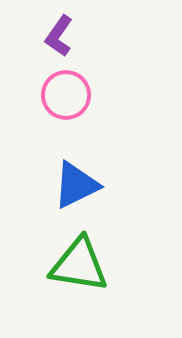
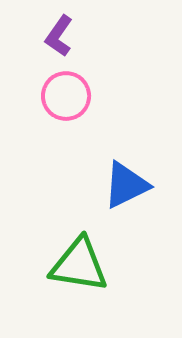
pink circle: moved 1 px down
blue triangle: moved 50 px right
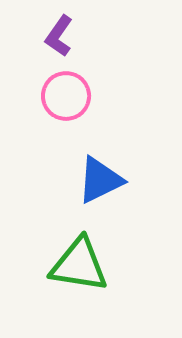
blue triangle: moved 26 px left, 5 px up
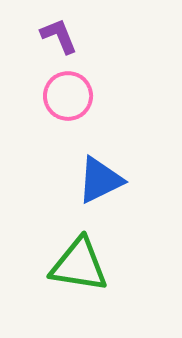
purple L-shape: rotated 123 degrees clockwise
pink circle: moved 2 px right
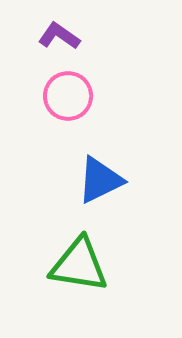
purple L-shape: rotated 33 degrees counterclockwise
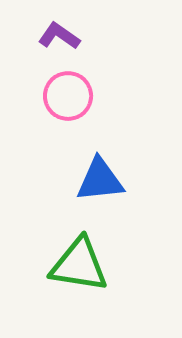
blue triangle: rotated 20 degrees clockwise
